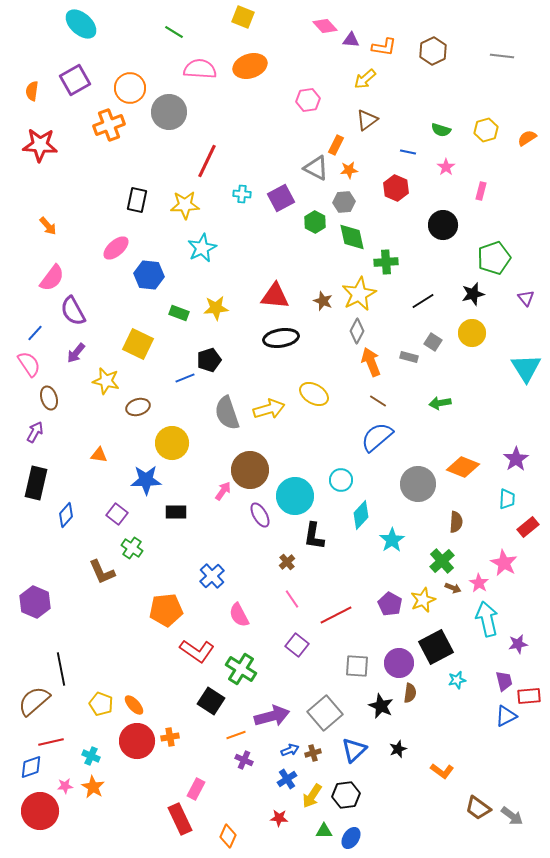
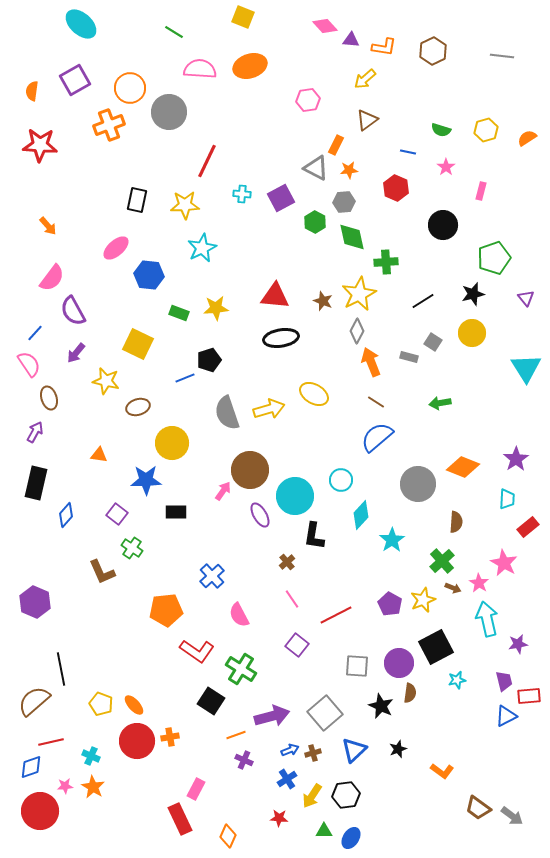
brown line at (378, 401): moved 2 px left, 1 px down
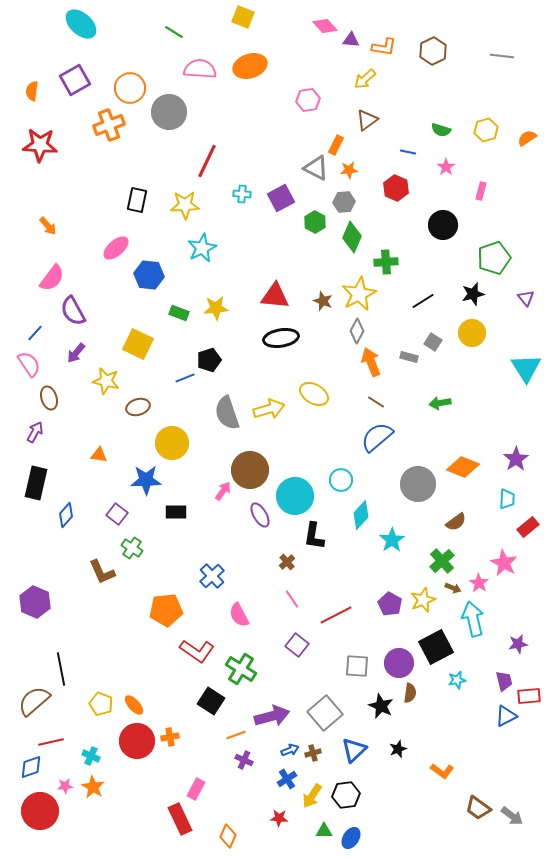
green diamond at (352, 237): rotated 36 degrees clockwise
brown semicircle at (456, 522): rotated 50 degrees clockwise
cyan arrow at (487, 619): moved 14 px left
